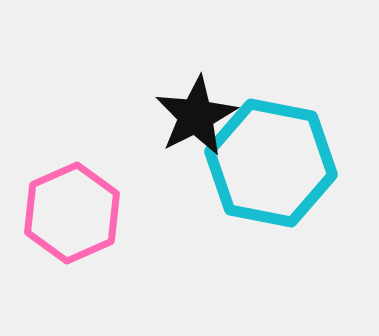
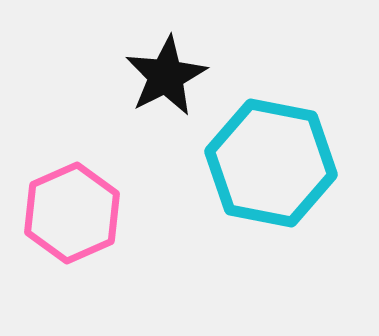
black star: moved 30 px left, 40 px up
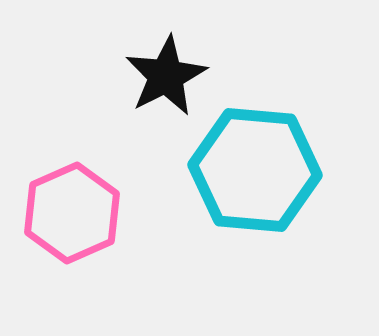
cyan hexagon: moved 16 px left, 7 px down; rotated 6 degrees counterclockwise
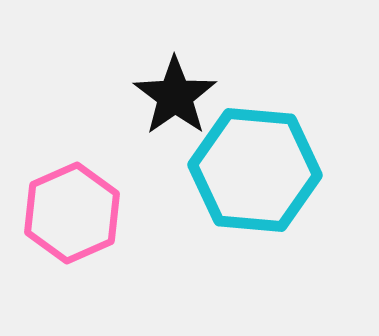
black star: moved 9 px right, 20 px down; rotated 8 degrees counterclockwise
